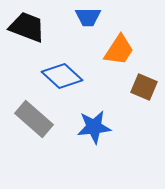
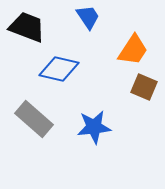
blue trapezoid: rotated 124 degrees counterclockwise
orange trapezoid: moved 14 px right
blue diamond: moved 3 px left, 7 px up; rotated 30 degrees counterclockwise
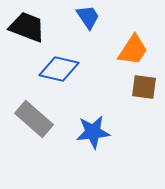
brown square: rotated 16 degrees counterclockwise
blue star: moved 1 px left, 5 px down
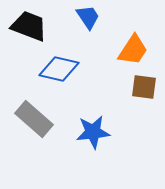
black trapezoid: moved 2 px right, 1 px up
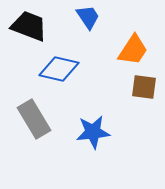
gray rectangle: rotated 18 degrees clockwise
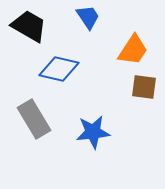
black trapezoid: rotated 9 degrees clockwise
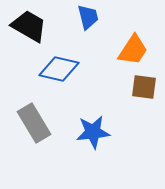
blue trapezoid: rotated 20 degrees clockwise
gray rectangle: moved 4 px down
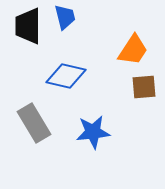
blue trapezoid: moved 23 px left
black trapezoid: moved 1 px left; rotated 120 degrees counterclockwise
blue diamond: moved 7 px right, 7 px down
brown square: rotated 12 degrees counterclockwise
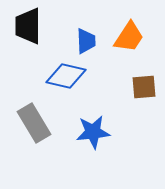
blue trapezoid: moved 21 px right, 24 px down; rotated 12 degrees clockwise
orange trapezoid: moved 4 px left, 13 px up
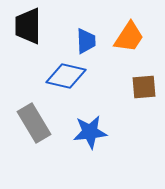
blue star: moved 3 px left
